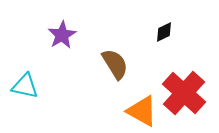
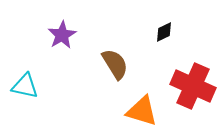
red cross: moved 9 px right, 7 px up; rotated 18 degrees counterclockwise
orange triangle: rotated 12 degrees counterclockwise
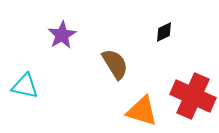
red cross: moved 10 px down
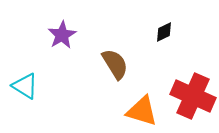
cyan triangle: rotated 20 degrees clockwise
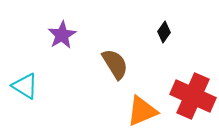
black diamond: rotated 30 degrees counterclockwise
orange triangle: rotated 40 degrees counterclockwise
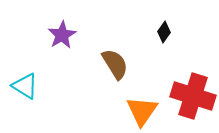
red cross: rotated 6 degrees counterclockwise
orange triangle: rotated 32 degrees counterclockwise
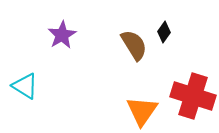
brown semicircle: moved 19 px right, 19 px up
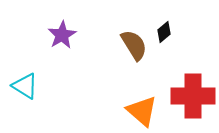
black diamond: rotated 15 degrees clockwise
red cross: rotated 18 degrees counterclockwise
orange triangle: rotated 24 degrees counterclockwise
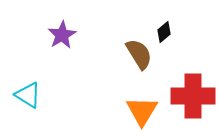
brown semicircle: moved 5 px right, 9 px down
cyan triangle: moved 3 px right, 9 px down
orange triangle: rotated 20 degrees clockwise
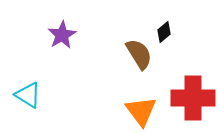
red cross: moved 2 px down
orange triangle: moved 1 px left; rotated 8 degrees counterclockwise
